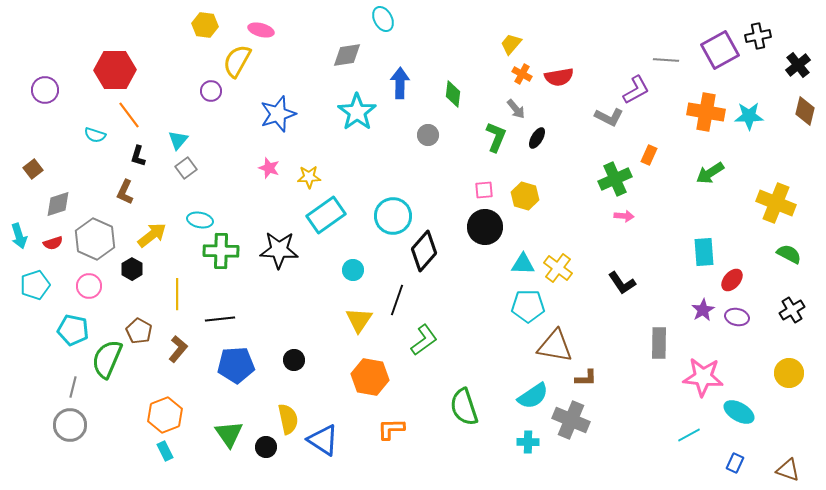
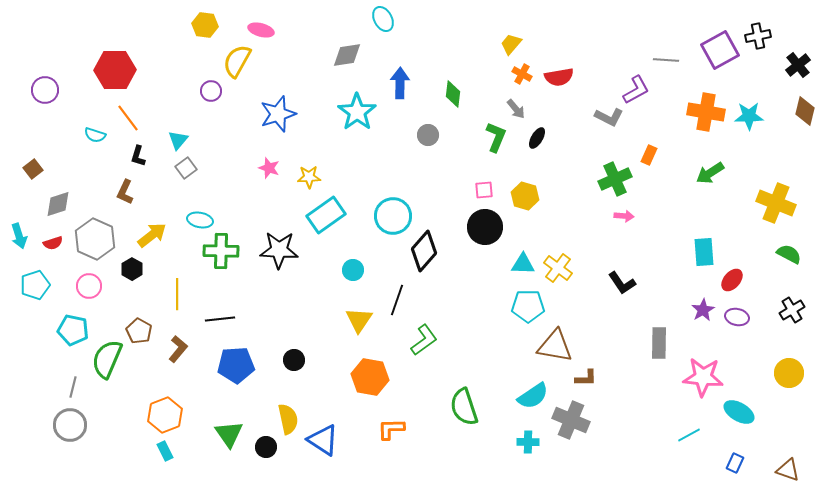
orange line at (129, 115): moved 1 px left, 3 px down
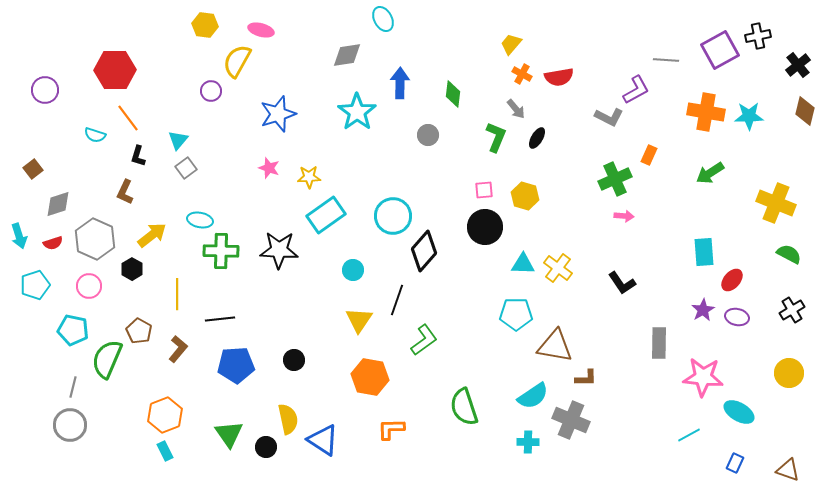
cyan pentagon at (528, 306): moved 12 px left, 8 px down
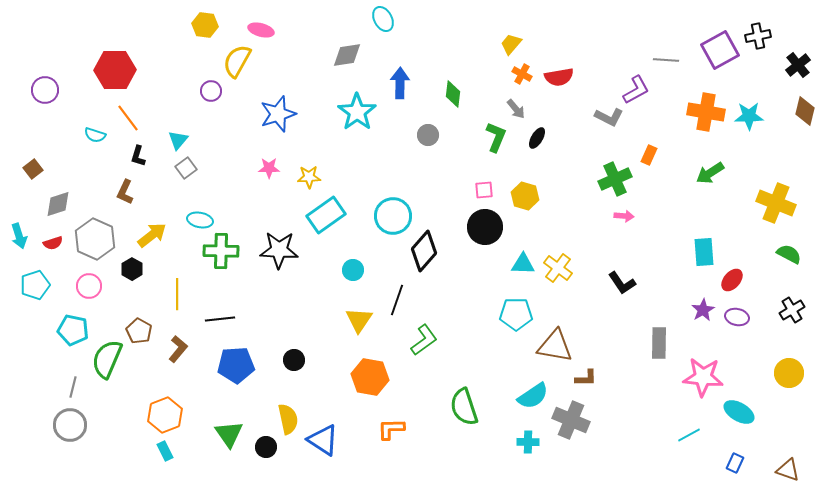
pink star at (269, 168): rotated 20 degrees counterclockwise
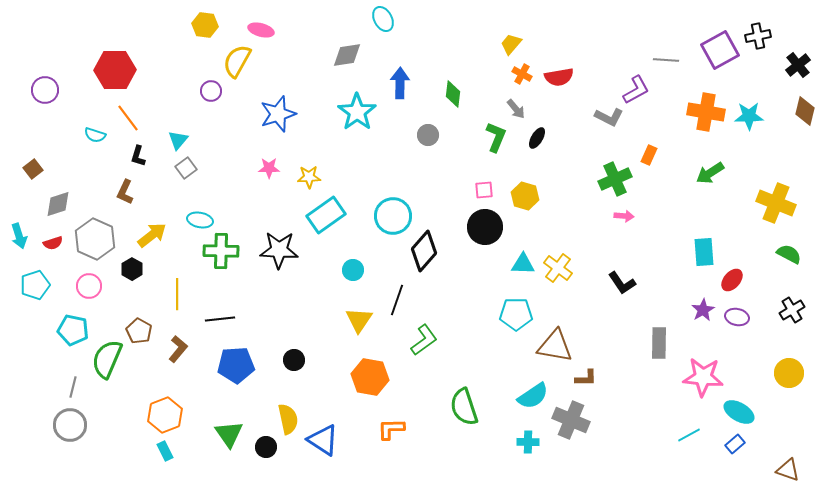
blue rectangle at (735, 463): moved 19 px up; rotated 24 degrees clockwise
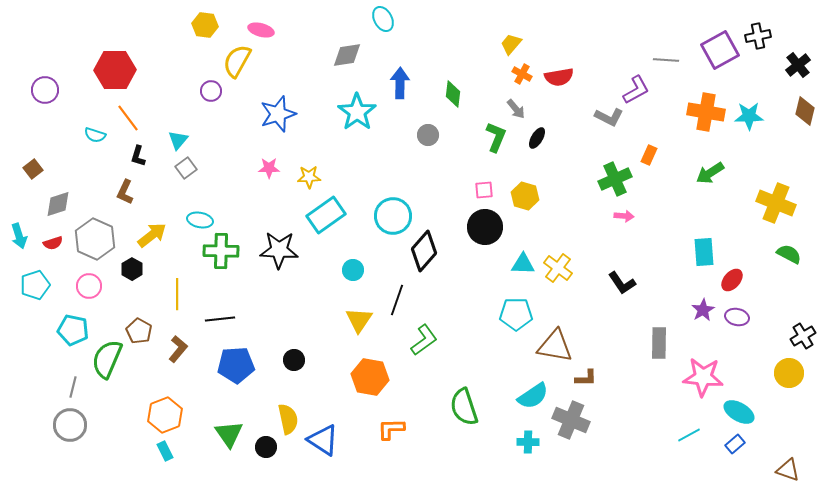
black cross at (792, 310): moved 11 px right, 26 px down
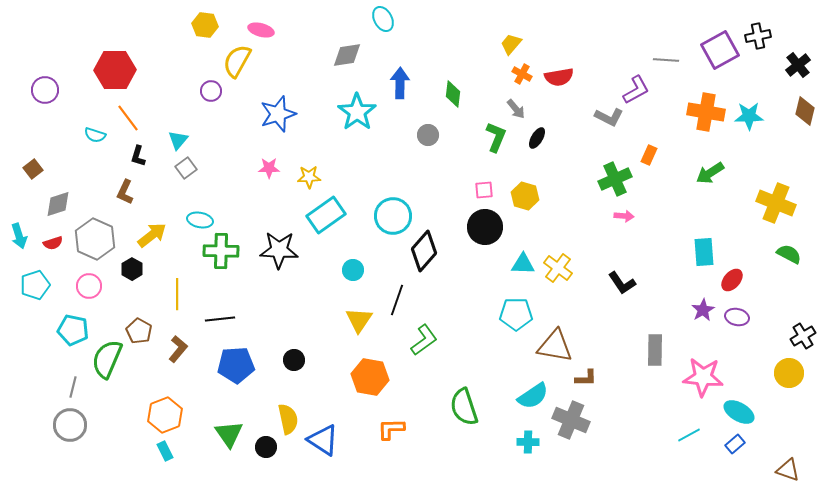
gray rectangle at (659, 343): moved 4 px left, 7 px down
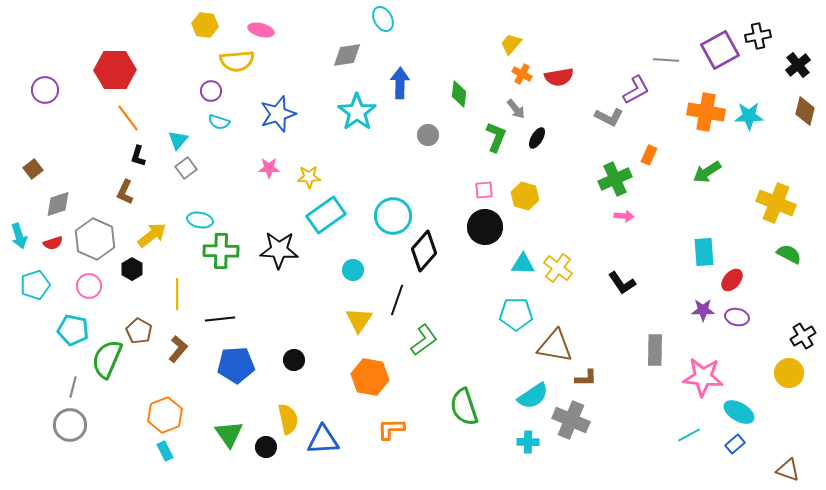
yellow semicircle at (237, 61): rotated 124 degrees counterclockwise
green diamond at (453, 94): moved 6 px right
cyan semicircle at (95, 135): moved 124 px right, 13 px up
green arrow at (710, 173): moved 3 px left, 1 px up
purple star at (703, 310): rotated 30 degrees clockwise
blue triangle at (323, 440): rotated 36 degrees counterclockwise
